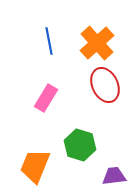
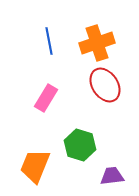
orange cross: rotated 24 degrees clockwise
red ellipse: rotated 8 degrees counterclockwise
purple trapezoid: moved 2 px left
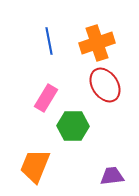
green hexagon: moved 7 px left, 19 px up; rotated 16 degrees counterclockwise
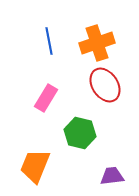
green hexagon: moved 7 px right, 7 px down; rotated 12 degrees clockwise
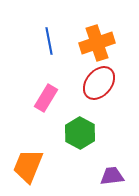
red ellipse: moved 6 px left, 2 px up; rotated 72 degrees clockwise
green hexagon: rotated 16 degrees clockwise
orange trapezoid: moved 7 px left
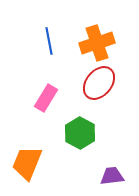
orange trapezoid: moved 1 px left, 3 px up
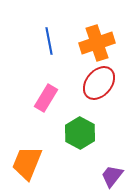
purple trapezoid: rotated 45 degrees counterclockwise
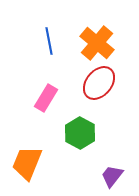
orange cross: rotated 32 degrees counterclockwise
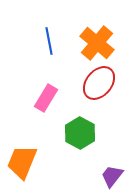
orange trapezoid: moved 5 px left, 1 px up
